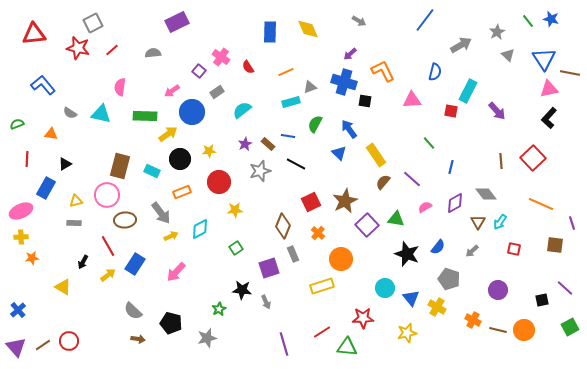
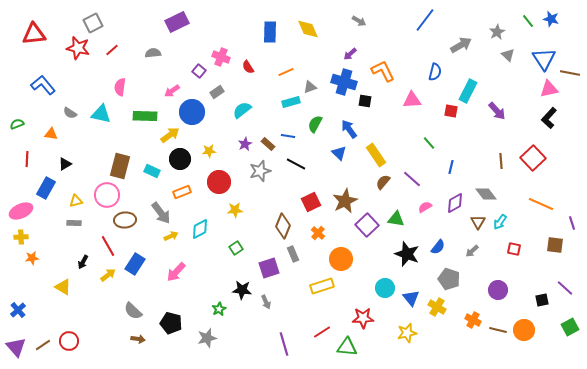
pink cross at (221, 57): rotated 12 degrees counterclockwise
yellow arrow at (168, 134): moved 2 px right, 1 px down
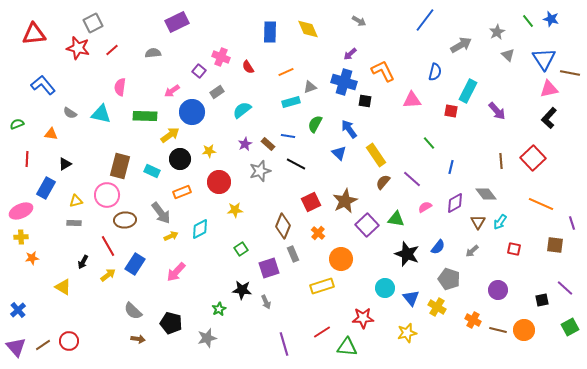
green square at (236, 248): moved 5 px right, 1 px down
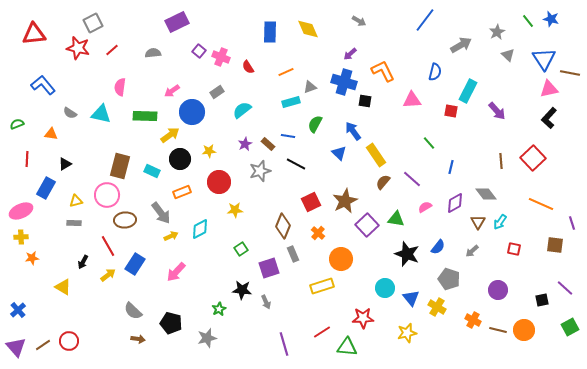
purple square at (199, 71): moved 20 px up
blue arrow at (349, 129): moved 4 px right, 2 px down
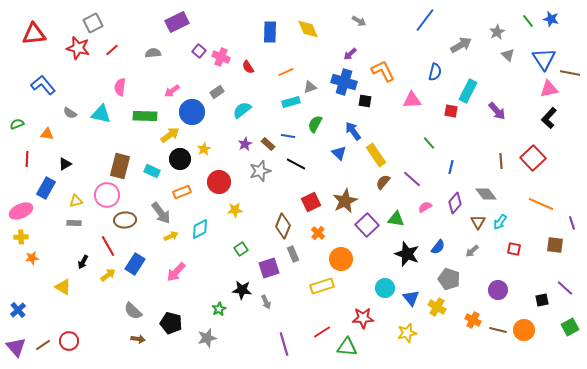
orange triangle at (51, 134): moved 4 px left
yellow star at (209, 151): moved 5 px left, 2 px up; rotated 24 degrees counterclockwise
purple diamond at (455, 203): rotated 20 degrees counterclockwise
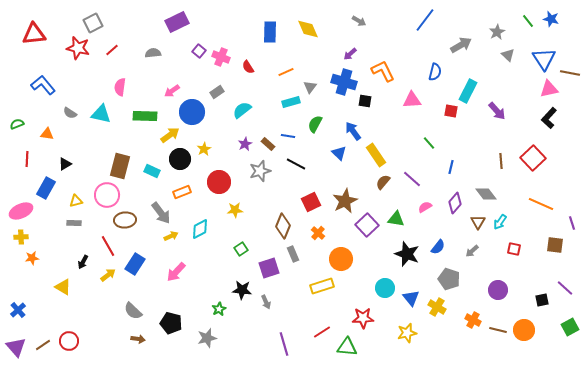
gray triangle at (310, 87): rotated 32 degrees counterclockwise
